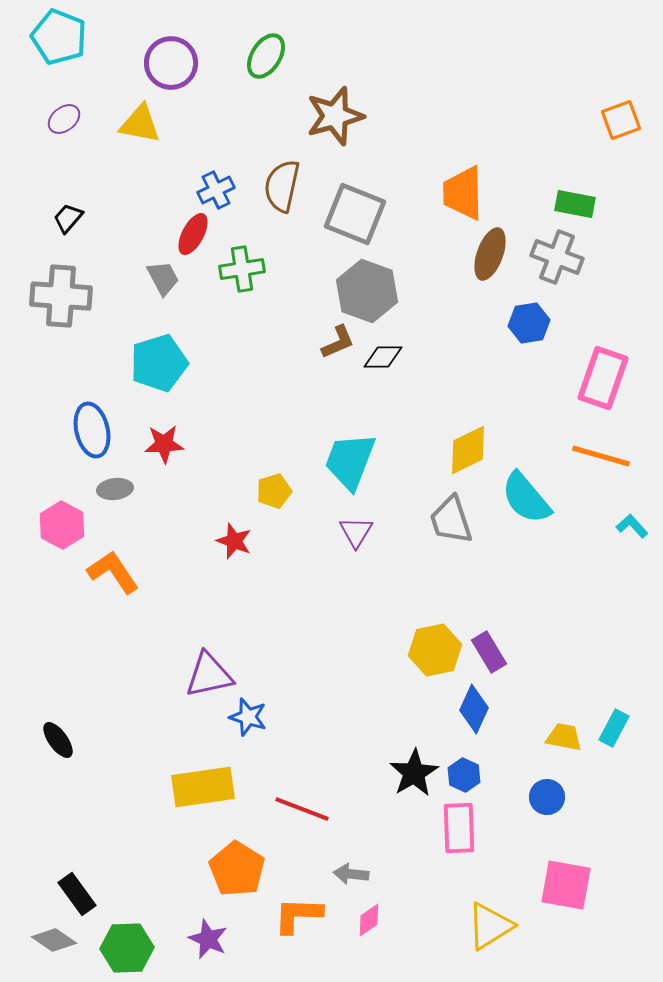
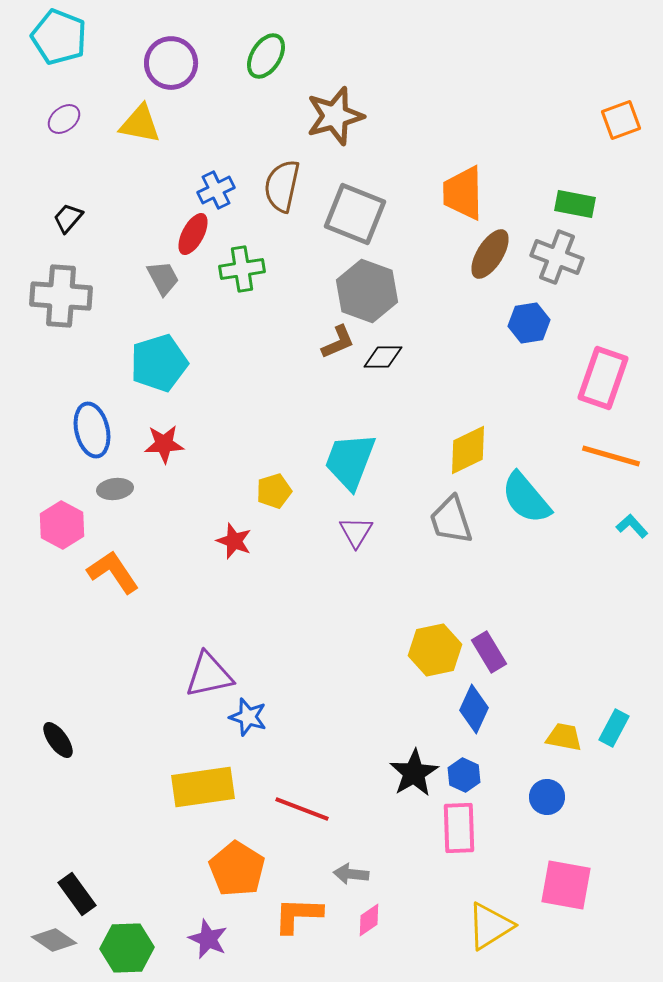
brown ellipse at (490, 254): rotated 12 degrees clockwise
orange line at (601, 456): moved 10 px right
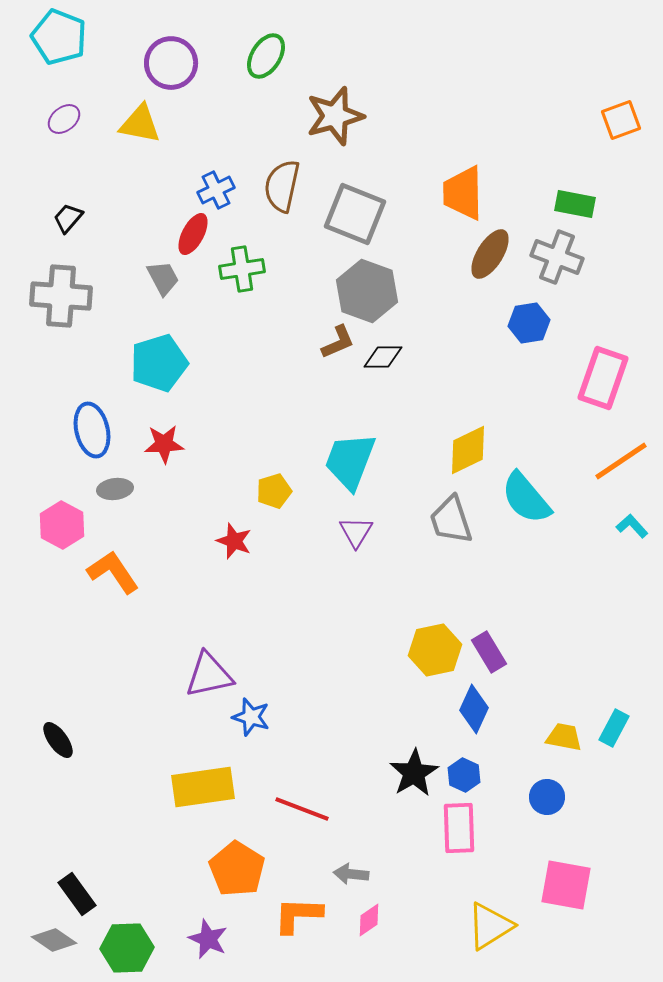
orange line at (611, 456): moved 10 px right, 5 px down; rotated 50 degrees counterclockwise
blue star at (248, 717): moved 3 px right
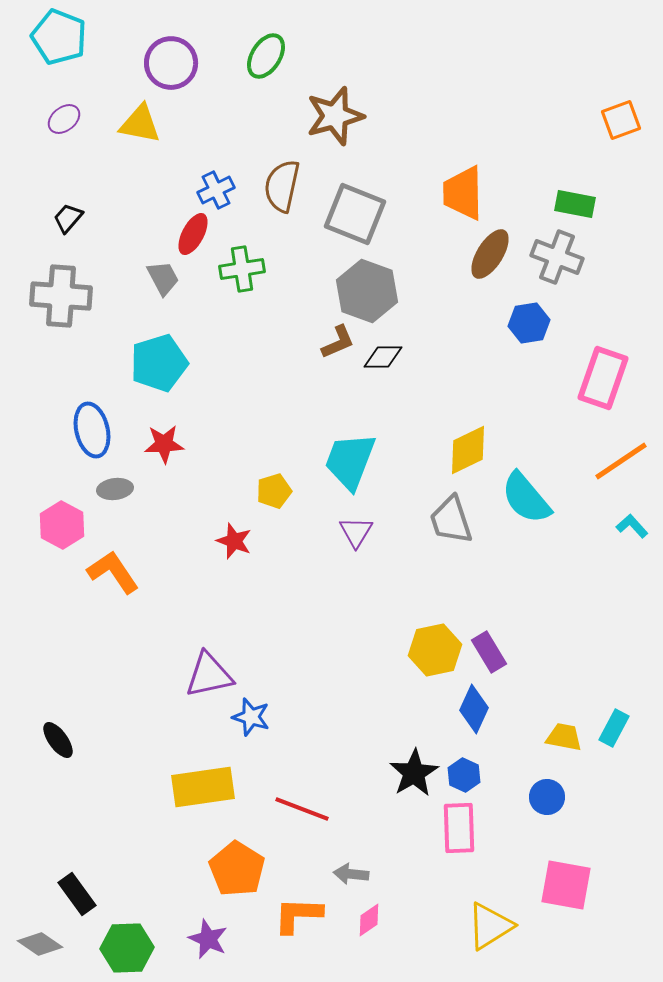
gray diamond at (54, 940): moved 14 px left, 4 px down
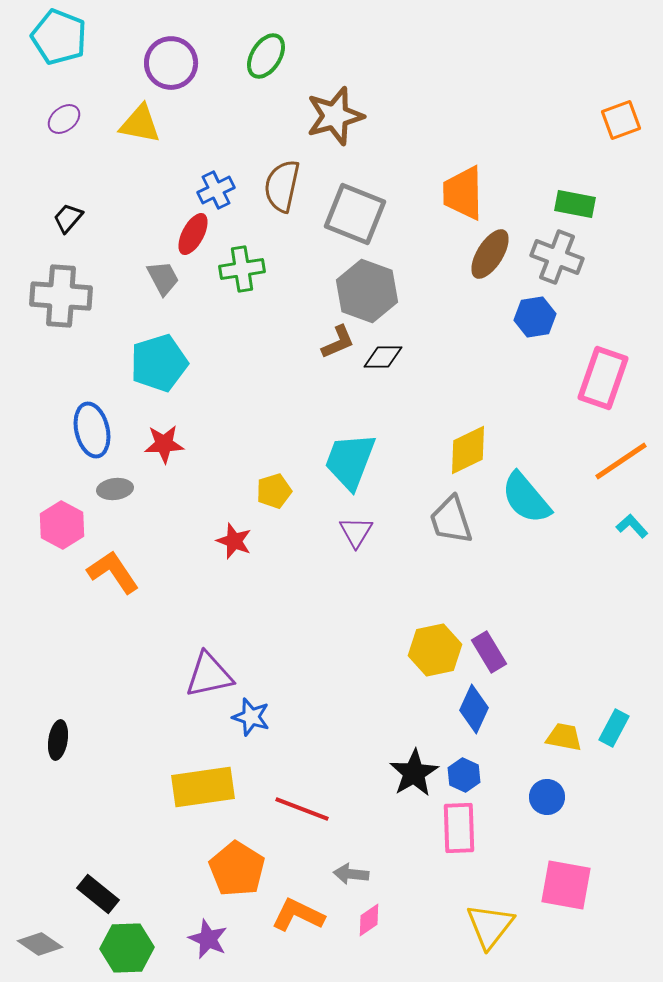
blue hexagon at (529, 323): moved 6 px right, 6 px up
black ellipse at (58, 740): rotated 45 degrees clockwise
black rectangle at (77, 894): moved 21 px right; rotated 15 degrees counterclockwise
orange L-shape at (298, 915): rotated 24 degrees clockwise
yellow triangle at (490, 926): rotated 20 degrees counterclockwise
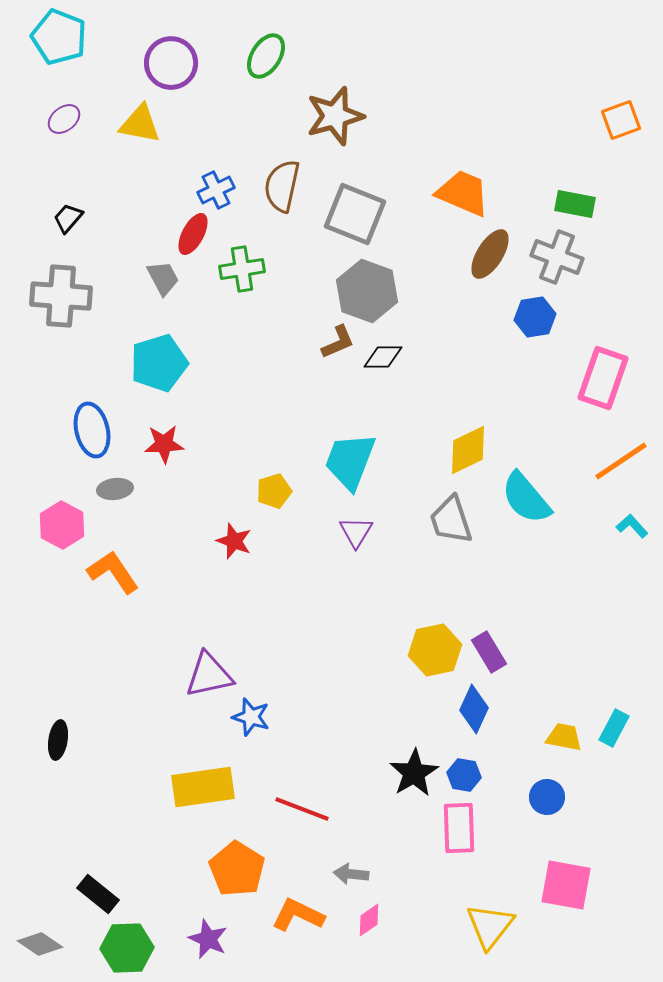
orange trapezoid at (463, 193): rotated 114 degrees clockwise
blue hexagon at (464, 775): rotated 16 degrees counterclockwise
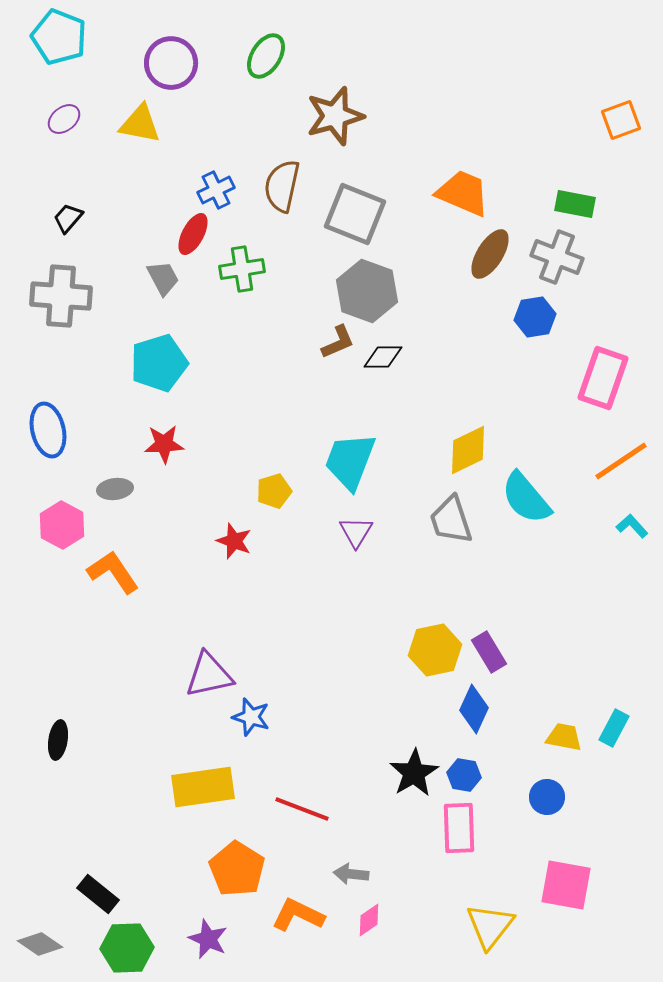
blue ellipse at (92, 430): moved 44 px left
